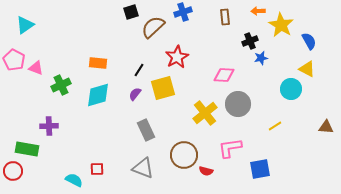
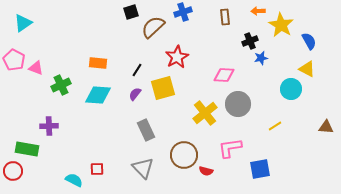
cyan triangle: moved 2 px left, 2 px up
black line: moved 2 px left
cyan diamond: rotated 20 degrees clockwise
gray triangle: rotated 25 degrees clockwise
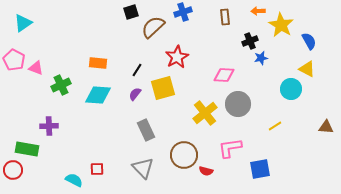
red circle: moved 1 px up
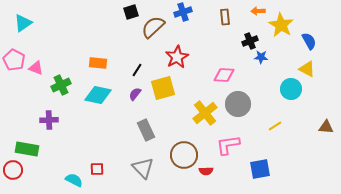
blue star: moved 1 px up; rotated 16 degrees clockwise
cyan diamond: rotated 8 degrees clockwise
purple cross: moved 6 px up
pink L-shape: moved 2 px left, 3 px up
red semicircle: rotated 16 degrees counterclockwise
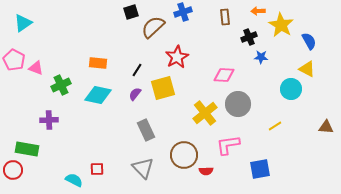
black cross: moved 1 px left, 4 px up
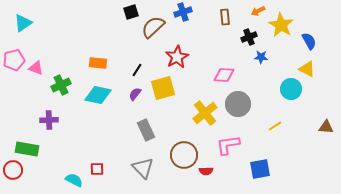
orange arrow: rotated 24 degrees counterclockwise
pink pentagon: rotated 30 degrees clockwise
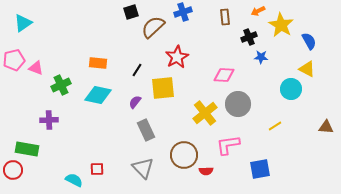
yellow square: rotated 10 degrees clockwise
purple semicircle: moved 8 px down
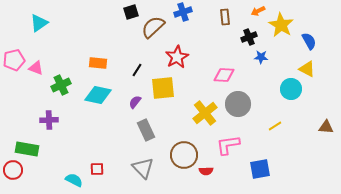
cyan triangle: moved 16 px right
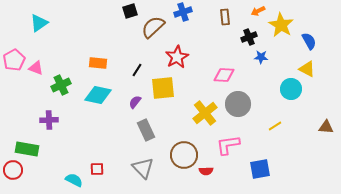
black square: moved 1 px left, 1 px up
pink pentagon: rotated 15 degrees counterclockwise
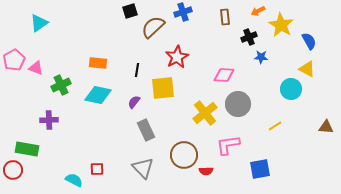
black line: rotated 24 degrees counterclockwise
purple semicircle: moved 1 px left
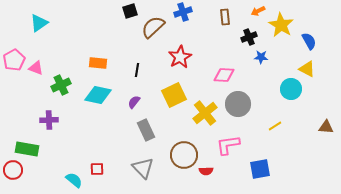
red star: moved 3 px right
yellow square: moved 11 px right, 7 px down; rotated 20 degrees counterclockwise
cyan semicircle: rotated 12 degrees clockwise
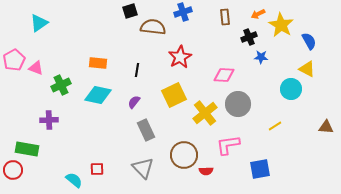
orange arrow: moved 3 px down
brown semicircle: rotated 50 degrees clockwise
